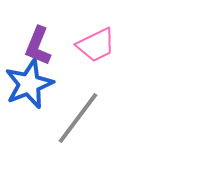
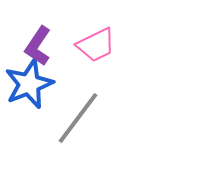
purple L-shape: rotated 12 degrees clockwise
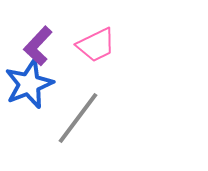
purple L-shape: rotated 9 degrees clockwise
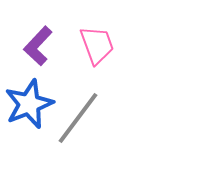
pink trapezoid: moved 1 px right; rotated 84 degrees counterclockwise
blue star: moved 20 px down
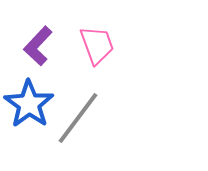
blue star: rotated 15 degrees counterclockwise
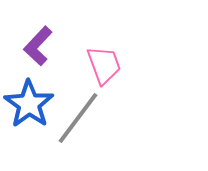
pink trapezoid: moved 7 px right, 20 px down
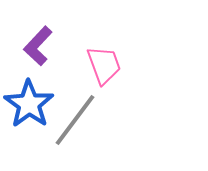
gray line: moved 3 px left, 2 px down
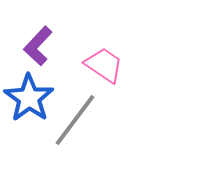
pink trapezoid: rotated 36 degrees counterclockwise
blue star: moved 6 px up
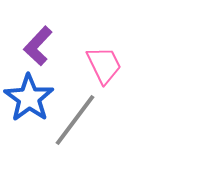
pink trapezoid: rotated 30 degrees clockwise
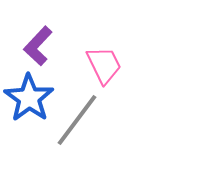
gray line: moved 2 px right
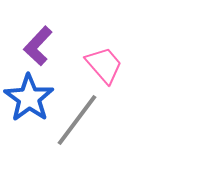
pink trapezoid: rotated 15 degrees counterclockwise
